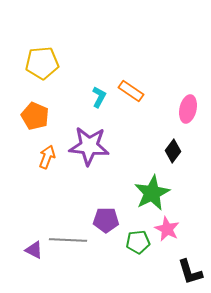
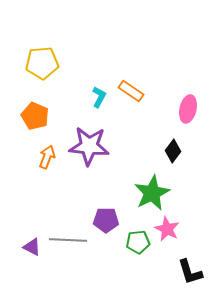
purple triangle: moved 2 px left, 3 px up
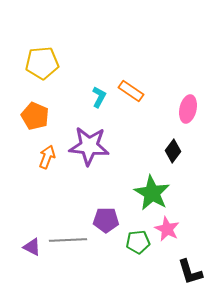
green star: rotated 15 degrees counterclockwise
gray line: rotated 6 degrees counterclockwise
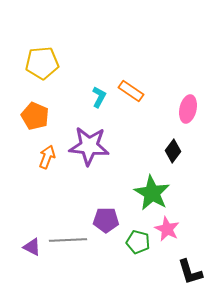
green pentagon: rotated 20 degrees clockwise
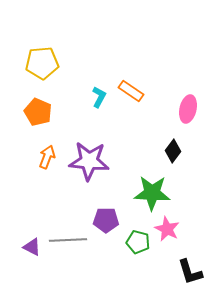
orange pentagon: moved 3 px right, 4 px up
purple star: moved 15 px down
green star: rotated 27 degrees counterclockwise
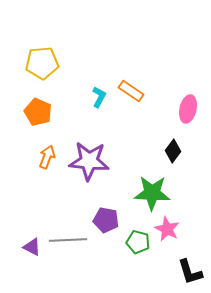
purple pentagon: rotated 10 degrees clockwise
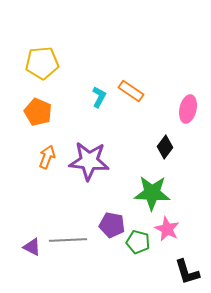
black diamond: moved 8 px left, 4 px up
purple pentagon: moved 6 px right, 5 px down
black L-shape: moved 3 px left
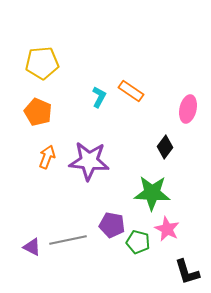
gray line: rotated 9 degrees counterclockwise
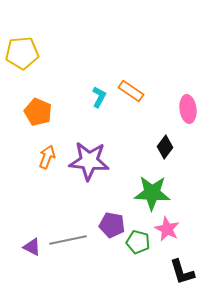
yellow pentagon: moved 20 px left, 10 px up
pink ellipse: rotated 20 degrees counterclockwise
black L-shape: moved 5 px left
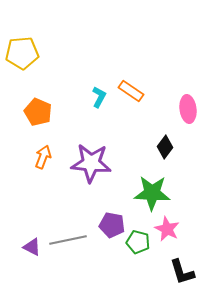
orange arrow: moved 4 px left
purple star: moved 2 px right, 2 px down
